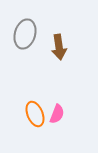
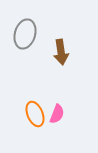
brown arrow: moved 2 px right, 5 px down
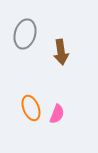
orange ellipse: moved 4 px left, 6 px up
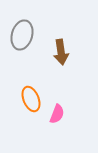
gray ellipse: moved 3 px left, 1 px down
orange ellipse: moved 9 px up
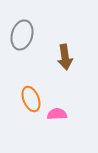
brown arrow: moved 4 px right, 5 px down
pink semicircle: rotated 114 degrees counterclockwise
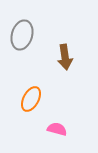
orange ellipse: rotated 50 degrees clockwise
pink semicircle: moved 15 px down; rotated 18 degrees clockwise
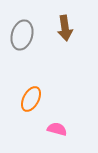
brown arrow: moved 29 px up
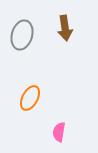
orange ellipse: moved 1 px left, 1 px up
pink semicircle: moved 2 px right, 3 px down; rotated 96 degrees counterclockwise
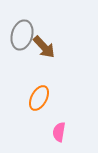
brown arrow: moved 21 px left, 19 px down; rotated 35 degrees counterclockwise
orange ellipse: moved 9 px right
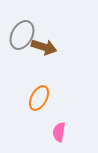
gray ellipse: rotated 12 degrees clockwise
brown arrow: rotated 30 degrees counterclockwise
